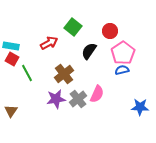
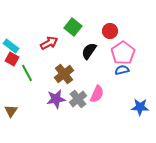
cyan rectangle: rotated 28 degrees clockwise
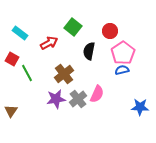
cyan rectangle: moved 9 px right, 13 px up
black semicircle: rotated 24 degrees counterclockwise
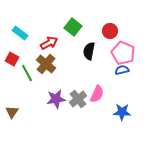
pink pentagon: rotated 15 degrees counterclockwise
brown cross: moved 18 px left, 10 px up; rotated 12 degrees counterclockwise
blue star: moved 18 px left, 5 px down
brown triangle: moved 1 px right, 1 px down
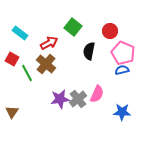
purple star: moved 4 px right
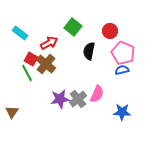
red square: moved 19 px right
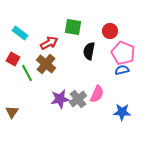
green square: rotated 30 degrees counterclockwise
red square: moved 18 px left
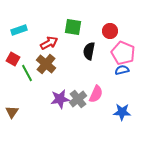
cyan rectangle: moved 1 px left, 3 px up; rotated 56 degrees counterclockwise
pink semicircle: moved 1 px left
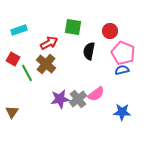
pink semicircle: rotated 30 degrees clockwise
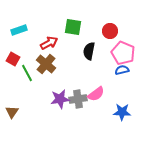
gray cross: rotated 30 degrees clockwise
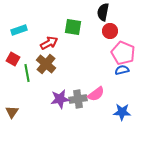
black semicircle: moved 14 px right, 39 px up
green line: rotated 18 degrees clockwise
